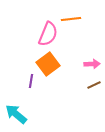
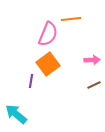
pink arrow: moved 4 px up
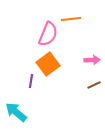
cyan arrow: moved 2 px up
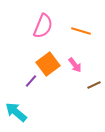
orange line: moved 10 px right, 12 px down; rotated 24 degrees clockwise
pink semicircle: moved 5 px left, 8 px up
pink arrow: moved 17 px left, 5 px down; rotated 56 degrees clockwise
purple line: rotated 32 degrees clockwise
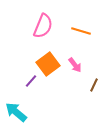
brown line: rotated 40 degrees counterclockwise
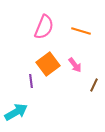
pink semicircle: moved 1 px right, 1 px down
purple line: rotated 48 degrees counterclockwise
cyan arrow: rotated 110 degrees clockwise
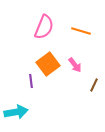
cyan arrow: rotated 20 degrees clockwise
